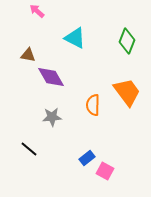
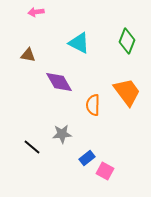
pink arrow: moved 1 px left, 1 px down; rotated 49 degrees counterclockwise
cyan triangle: moved 4 px right, 5 px down
purple diamond: moved 8 px right, 5 px down
gray star: moved 10 px right, 17 px down
black line: moved 3 px right, 2 px up
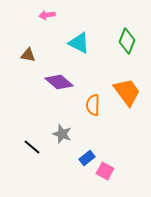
pink arrow: moved 11 px right, 3 px down
purple diamond: rotated 20 degrees counterclockwise
gray star: rotated 24 degrees clockwise
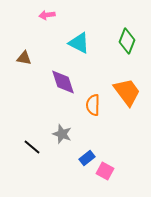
brown triangle: moved 4 px left, 3 px down
purple diamond: moved 4 px right; rotated 32 degrees clockwise
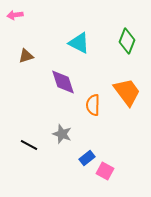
pink arrow: moved 32 px left
brown triangle: moved 2 px right, 2 px up; rotated 28 degrees counterclockwise
black line: moved 3 px left, 2 px up; rotated 12 degrees counterclockwise
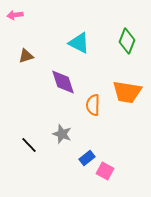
orange trapezoid: rotated 136 degrees clockwise
black line: rotated 18 degrees clockwise
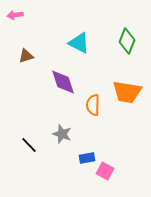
blue rectangle: rotated 28 degrees clockwise
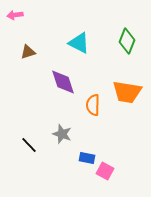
brown triangle: moved 2 px right, 4 px up
blue rectangle: rotated 21 degrees clockwise
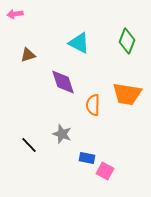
pink arrow: moved 1 px up
brown triangle: moved 3 px down
orange trapezoid: moved 2 px down
